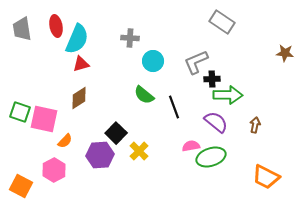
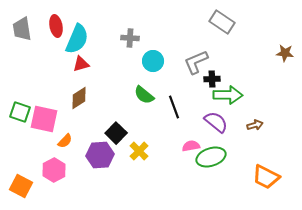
brown arrow: rotated 63 degrees clockwise
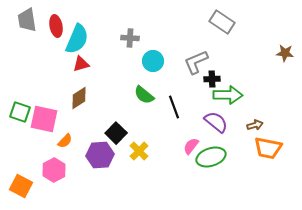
gray trapezoid: moved 5 px right, 9 px up
pink semicircle: rotated 42 degrees counterclockwise
orange trapezoid: moved 2 px right, 29 px up; rotated 16 degrees counterclockwise
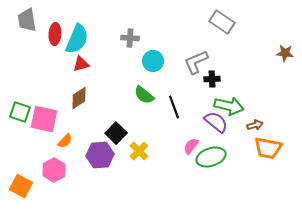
red ellipse: moved 1 px left, 8 px down; rotated 15 degrees clockwise
green arrow: moved 1 px right, 11 px down; rotated 12 degrees clockwise
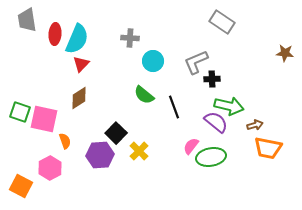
red triangle: rotated 30 degrees counterclockwise
orange semicircle: rotated 63 degrees counterclockwise
green ellipse: rotated 8 degrees clockwise
pink hexagon: moved 4 px left, 2 px up
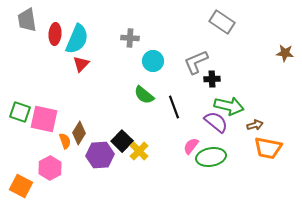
brown diamond: moved 35 px down; rotated 25 degrees counterclockwise
black square: moved 6 px right, 8 px down
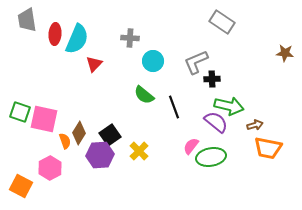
red triangle: moved 13 px right
black square: moved 12 px left, 6 px up; rotated 10 degrees clockwise
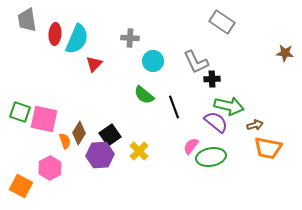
gray L-shape: rotated 92 degrees counterclockwise
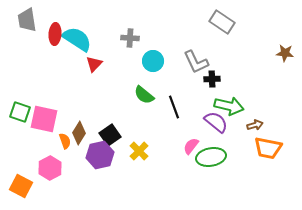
cyan semicircle: rotated 80 degrees counterclockwise
purple hexagon: rotated 8 degrees counterclockwise
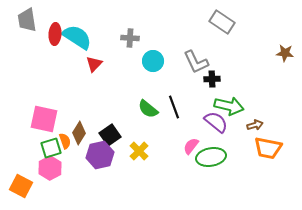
cyan semicircle: moved 2 px up
green semicircle: moved 4 px right, 14 px down
green square: moved 31 px right, 36 px down; rotated 35 degrees counterclockwise
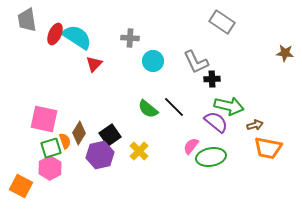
red ellipse: rotated 20 degrees clockwise
black line: rotated 25 degrees counterclockwise
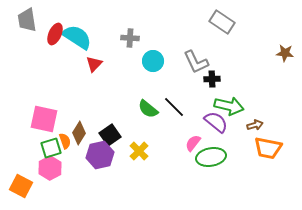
pink semicircle: moved 2 px right, 3 px up
